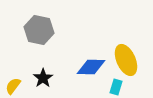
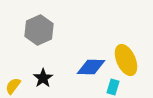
gray hexagon: rotated 24 degrees clockwise
cyan rectangle: moved 3 px left
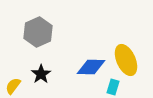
gray hexagon: moved 1 px left, 2 px down
black star: moved 2 px left, 4 px up
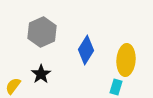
gray hexagon: moved 4 px right
yellow ellipse: rotated 28 degrees clockwise
blue diamond: moved 5 px left, 17 px up; rotated 60 degrees counterclockwise
cyan rectangle: moved 3 px right
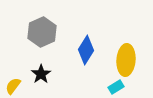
cyan rectangle: rotated 42 degrees clockwise
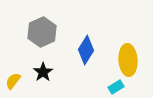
yellow ellipse: moved 2 px right; rotated 8 degrees counterclockwise
black star: moved 2 px right, 2 px up
yellow semicircle: moved 5 px up
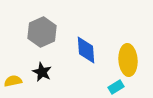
blue diamond: rotated 36 degrees counterclockwise
black star: moved 1 px left; rotated 12 degrees counterclockwise
yellow semicircle: rotated 42 degrees clockwise
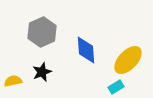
yellow ellipse: rotated 48 degrees clockwise
black star: rotated 24 degrees clockwise
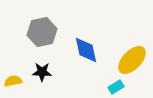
gray hexagon: rotated 12 degrees clockwise
blue diamond: rotated 8 degrees counterclockwise
yellow ellipse: moved 4 px right
black star: rotated 24 degrees clockwise
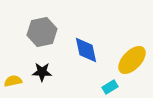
cyan rectangle: moved 6 px left
